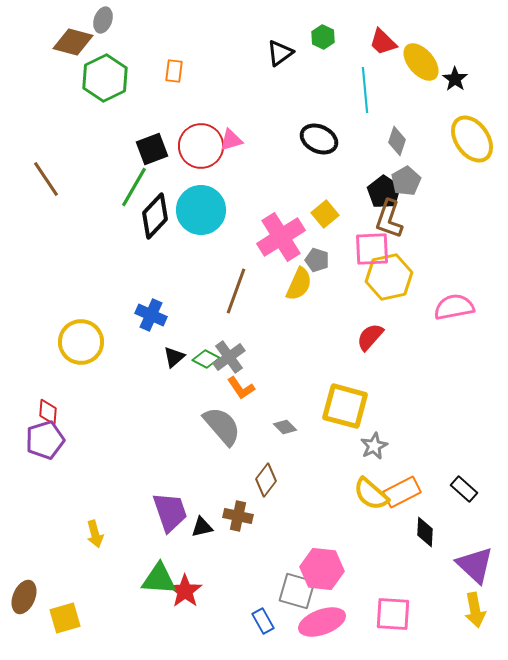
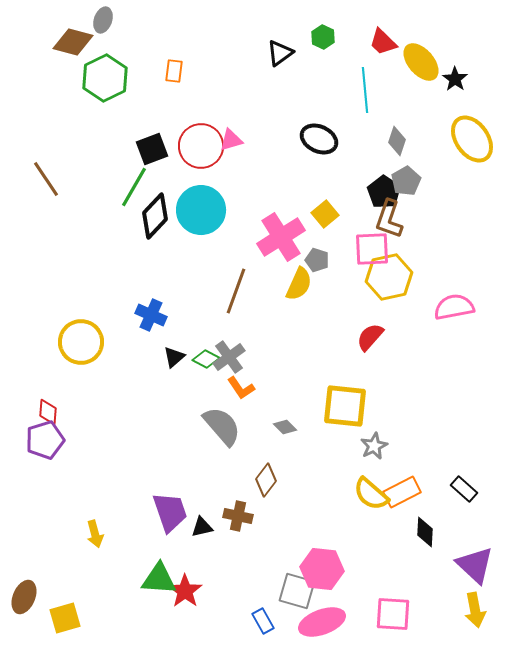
yellow square at (345, 406): rotated 9 degrees counterclockwise
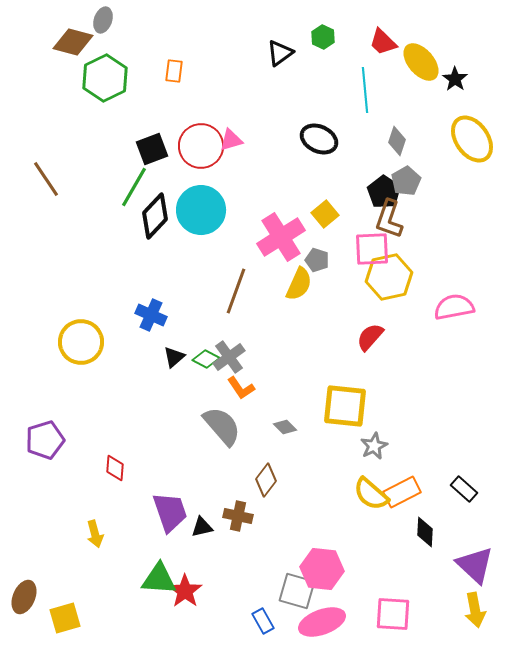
red diamond at (48, 412): moved 67 px right, 56 px down
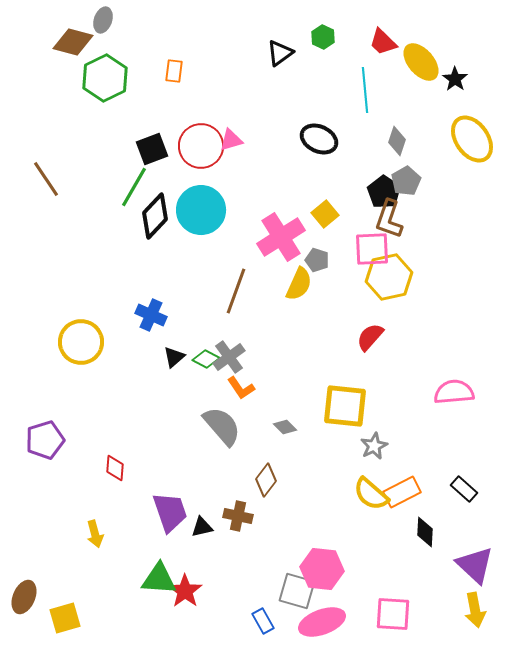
pink semicircle at (454, 307): moved 85 px down; rotated 6 degrees clockwise
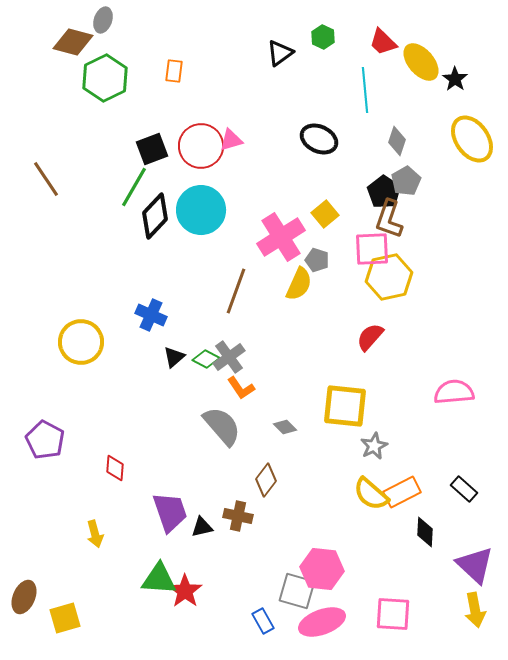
purple pentagon at (45, 440): rotated 27 degrees counterclockwise
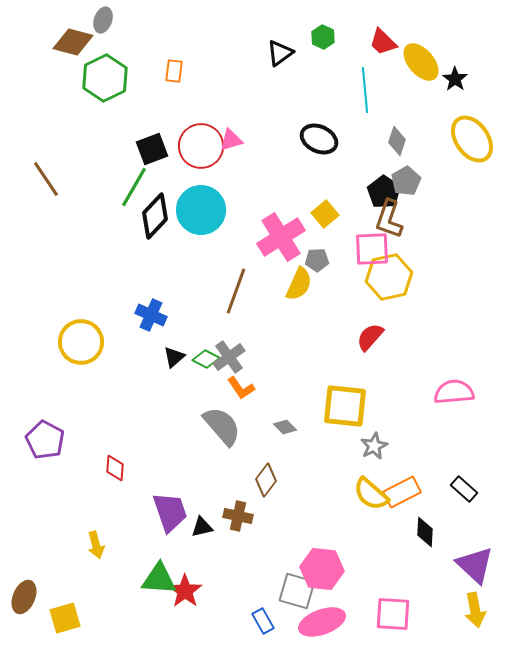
gray pentagon at (317, 260): rotated 20 degrees counterclockwise
yellow arrow at (95, 534): moved 1 px right, 11 px down
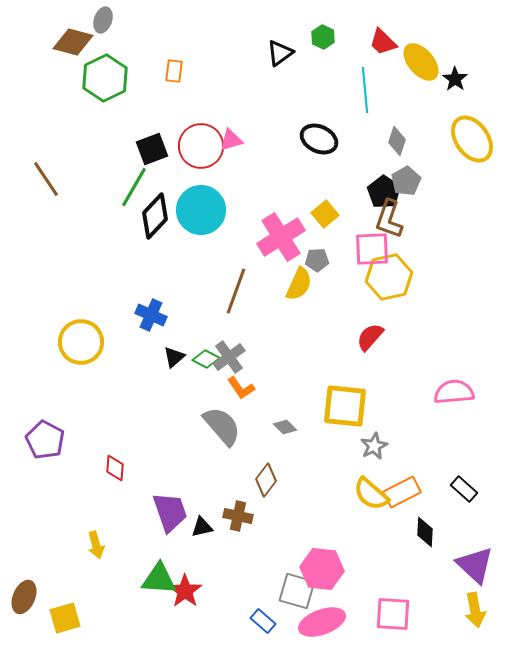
blue rectangle at (263, 621): rotated 20 degrees counterclockwise
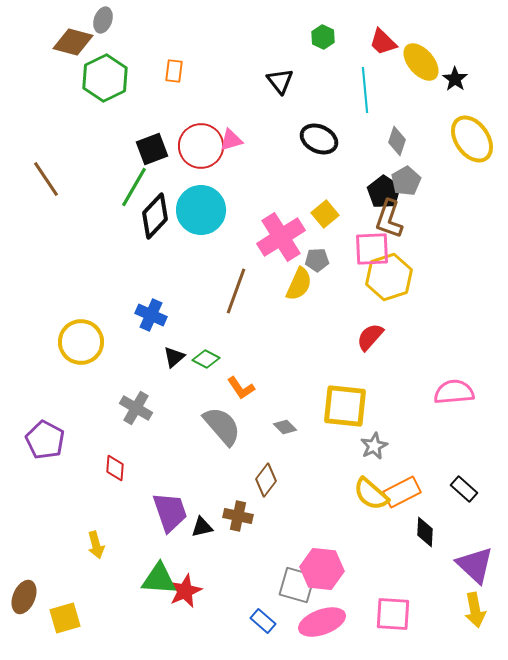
black triangle at (280, 53): moved 28 px down; rotated 32 degrees counterclockwise
yellow hexagon at (389, 277): rotated 6 degrees counterclockwise
gray cross at (229, 357): moved 93 px left, 51 px down; rotated 24 degrees counterclockwise
red star at (185, 591): rotated 12 degrees clockwise
gray square at (297, 591): moved 6 px up
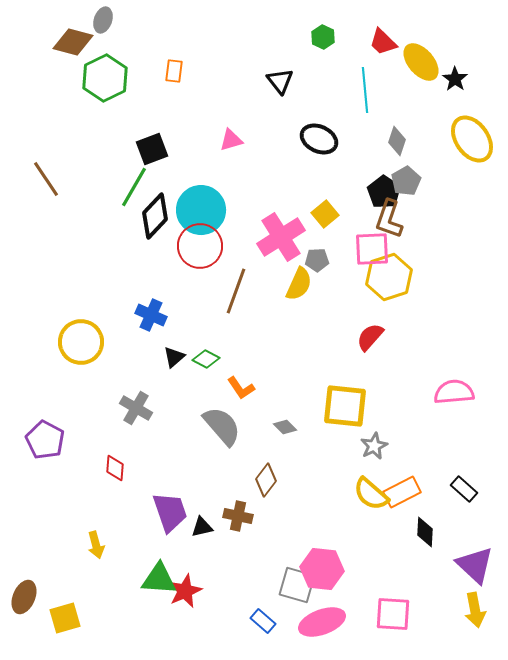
red circle at (201, 146): moved 1 px left, 100 px down
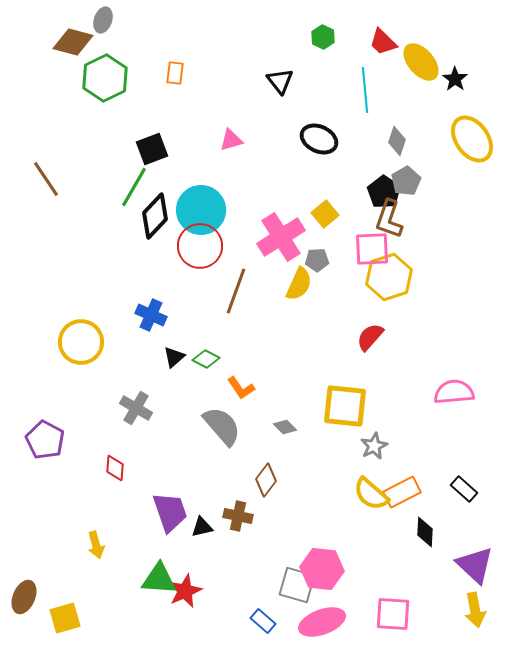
orange rectangle at (174, 71): moved 1 px right, 2 px down
